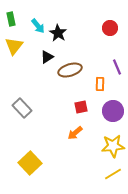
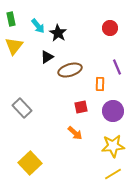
orange arrow: rotated 98 degrees counterclockwise
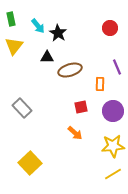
black triangle: rotated 32 degrees clockwise
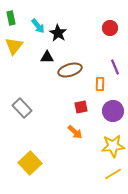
green rectangle: moved 1 px up
purple line: moved 2 px left
orange arrow: moved 1 px up
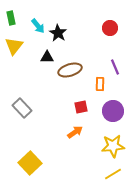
orange arrow: rotated 77 degrees counterclockwise
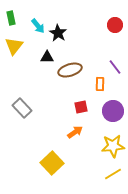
red circle: moved 5 px right, 3 px up
purple line: rotated 14 degrees counterclockwise
yellow square: moved 22 px right
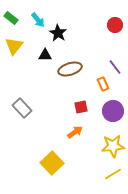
green rectangle: rotated 40 degrees counterclockwise
cyan arrow: moved 6 px up
black triangle: moved 2 px left, 2 px up
brown ellipse: moved 1 px up
orange rectangle: moved 3 px right; rotated 24 degrees counterclockwise
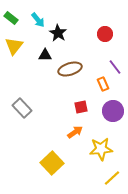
red circle: moved 10 px left, 9 px down
yellow star: moved 12 px left, 3 px down
yellow line: moved 1 px left, 4 px down; rotated 12 degrees counterclockwise
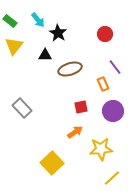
green rectangle: moved 1 px left, 3 px down
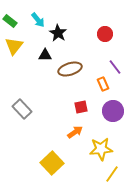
gray rectangle: moved 1 px down
yellow line: moved 4 px up; rotated 12 degrees counterclockwise
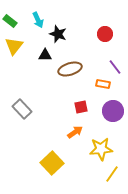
cyan arrow: rotated 14 degrees clockwise
black star: moved 1 px down; rotated 12 degrees counterclockwise
orange rectangle: rotated 56 degrees counterclockwise
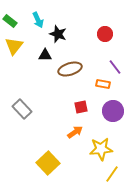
yellow square: moved 4 px left
